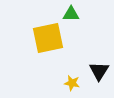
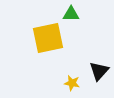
black triangle: rotated 10 degrees clockwise
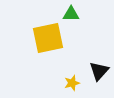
yellow star: rotated 28 degrees counterclockwise
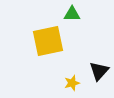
green triangle: moved 1 px right
yellow square: moved 3 px down
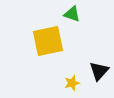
green triangle: rotated 18 degrees clockwise
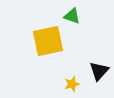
green triangle: moved 2 px down
yellow star: moved 1 px down
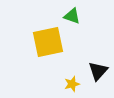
yellow square: moved 1 px down
black triangle: moved 1 px left
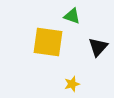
yellow square: rotated 20 degrees clockwise
black triangle: moved 24 px up
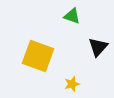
yellow square: moved 10 px left, 14 px down; rotated 12 degrees clockwise
